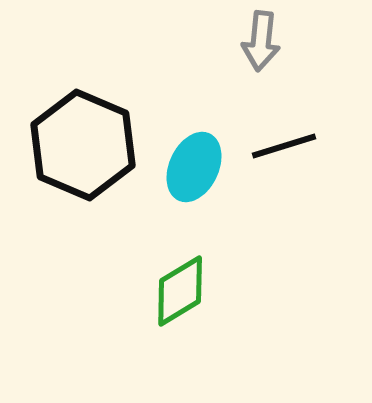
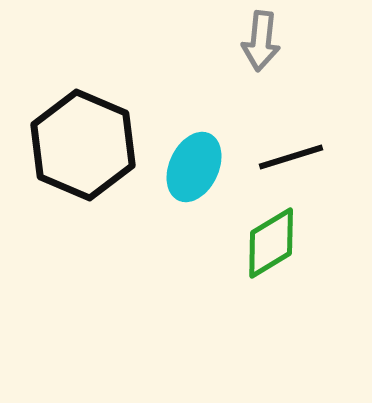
black line: moved 7 px right, 11 px down
green diamond: moved 91 px right, 48 px up
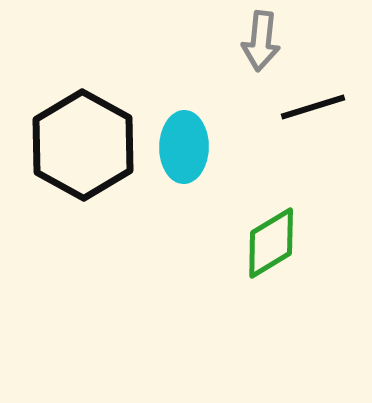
black hexagon: rotated 6 degrees clockwise
black line: moved 22 px right, 50 px up
cyan ellipse: moved 10 px left, 20 px up; rotated 24 degrees counterclockwise
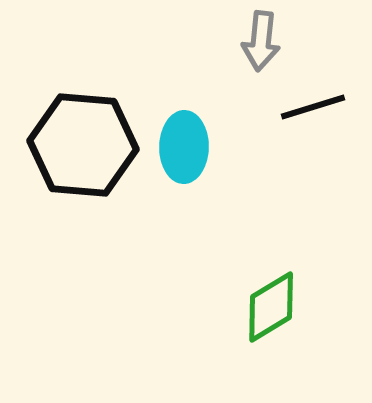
black hexagon: rotated 24 degrees counterclockwise
green diamond: moved 64 px down
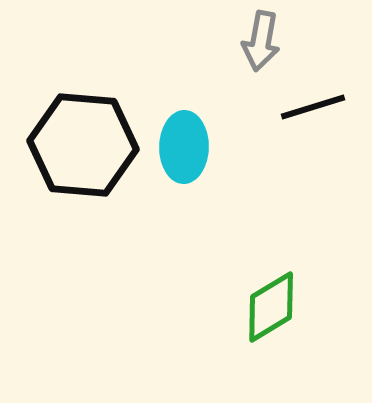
gray arrow: rotated 4 degrees clockwise
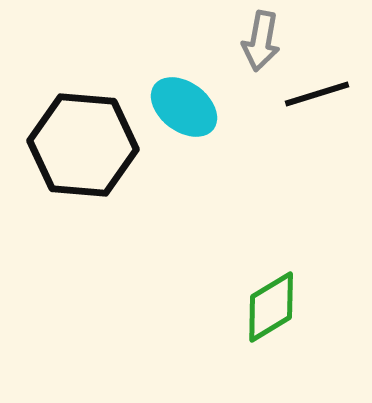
black line: moved 4 px right, 13 px up
cyan ellipse: moved 40 px up; rotated 54 degrees counterclockwise
